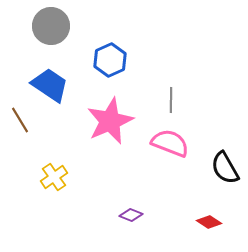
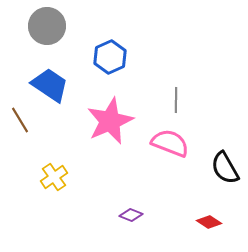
gray circle: moved 4 px left
blue hexagon: moved 3 px up
gray line: moved 5 px right
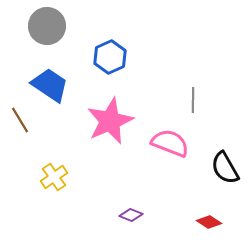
gray line: moved 17 px right
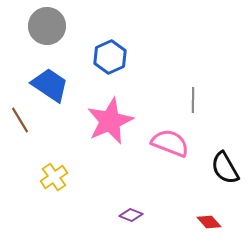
red diamond: rotated 15 degrees clockwise
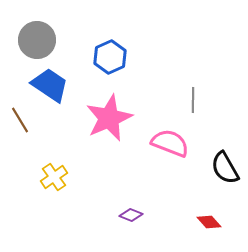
gray circle: moved 10 px left, 14 px down
pink star: moved 1 px left, 3 px up
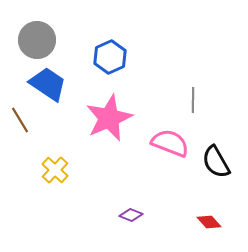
blue trapezoid: moved 2 px left, 1 px up
black semicircle: moved 9 px left, 6 px up
yellow cross: moved 1 px right, 7 px up; rotated 12 degrees counterclockwise
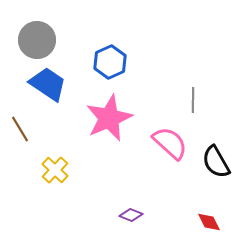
blue hexagon: moved 5 px down
brown line: moved 9 px down
pink semicircle: rotated 21 degrees clockwise
red diamond: rotated 15 degrees clockwise
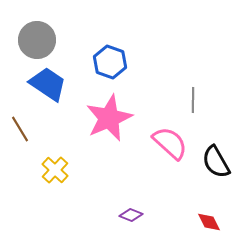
blue hexagon: rotated 16 degrees counterclockwise
